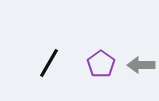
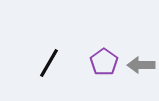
purple pentagon: moved 3 px right, 2 px up
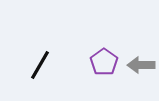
black line: moved 9 px left, 2 px down
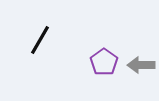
black line: moved 25 px up
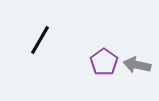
gray arrow: moved 4 px left; rotated 12 degrees clockwise
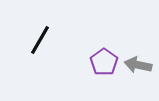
gray arrow: moved 1 px right
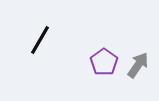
gray arrow: rotated 112 degrees clockwise
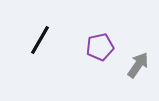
purple pentagon: moved 4 px left, 15 px up; rotated 24 degrees clockwise
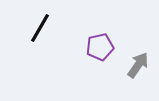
black line: moved 12 px up
